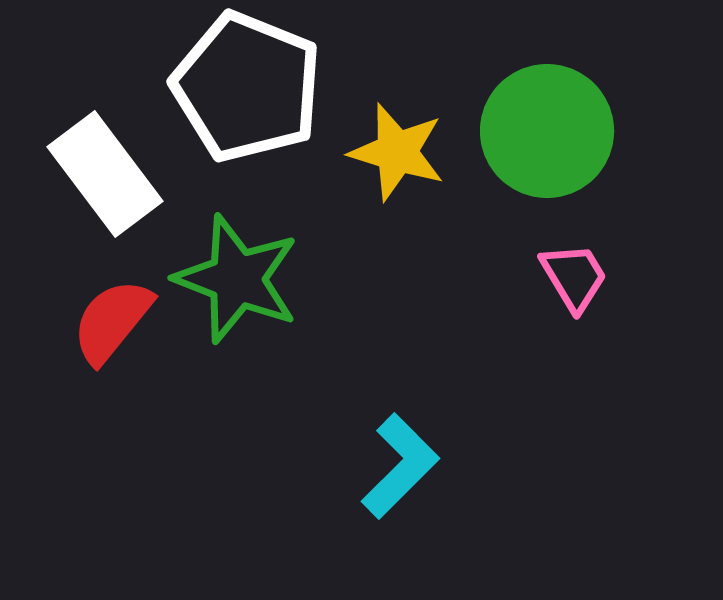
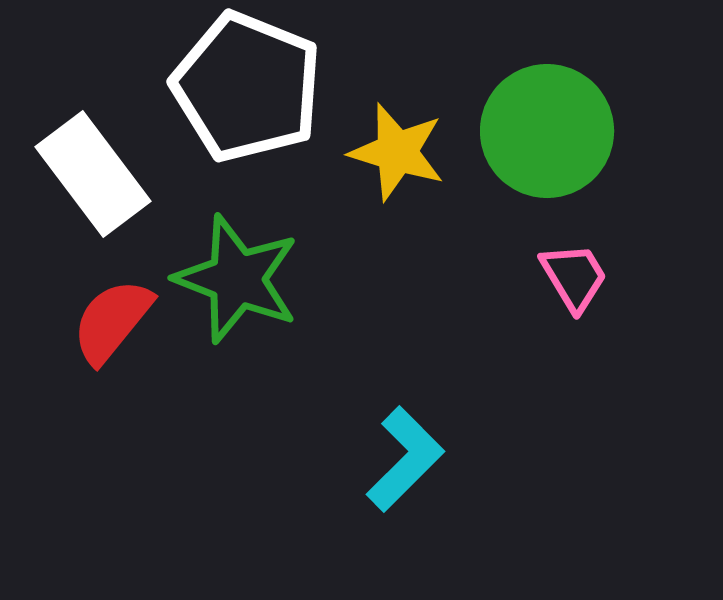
white rectangle: moved 12 px left
cyan L-shape: moved 5 px right, 7 px up
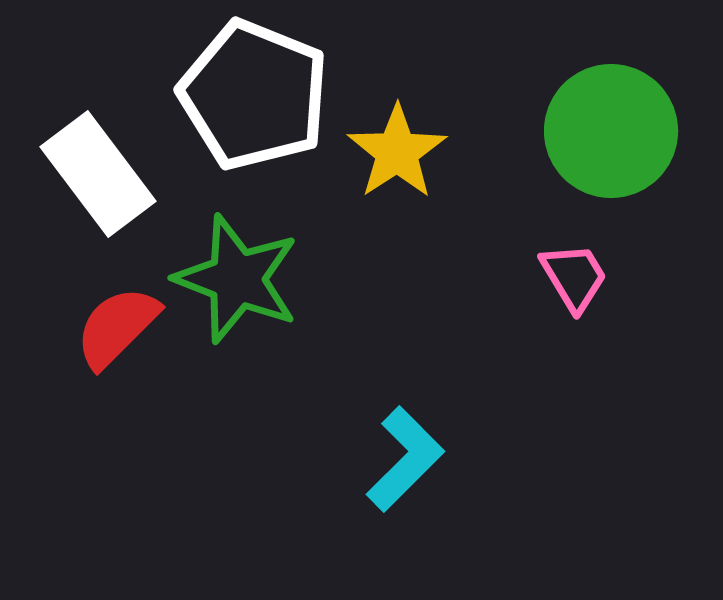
white pentagon: moved 7 px right, 8 px down
green circle: moved 64 px right
yellow star: rotated 22 degrees clockwise
white rectangle: moved 5 px right
red semicircle: moved 5 px right, 6 px down; rotated 6 degrees clockwise
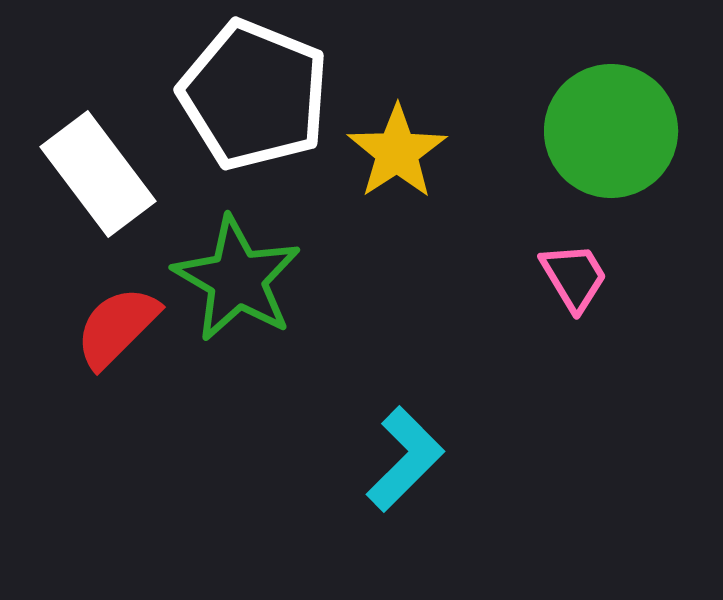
green star: rotated 9 degrees clockwise
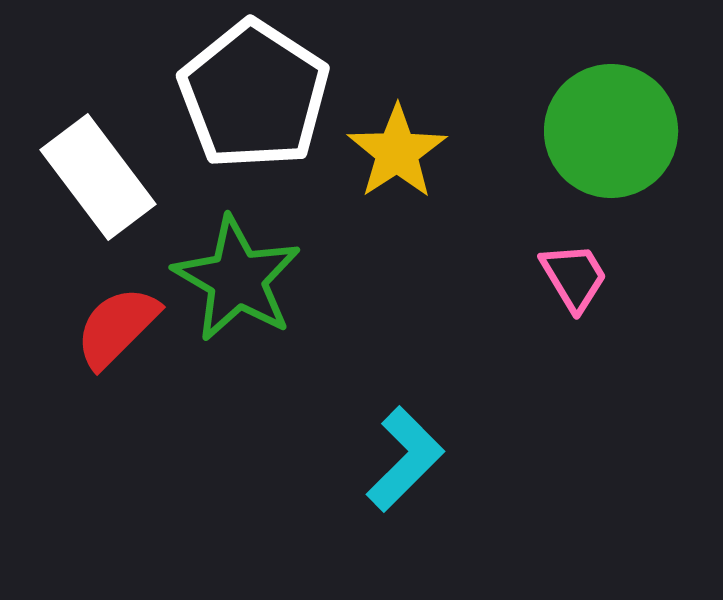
white pentagon: rotated 11 degrees clockwise
white rectangle: moved 3 px down
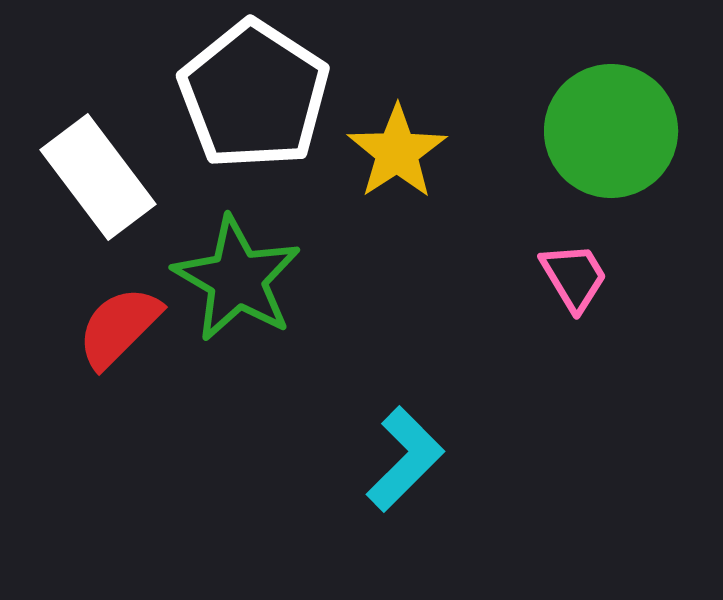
red semicircle: moved 2 px right
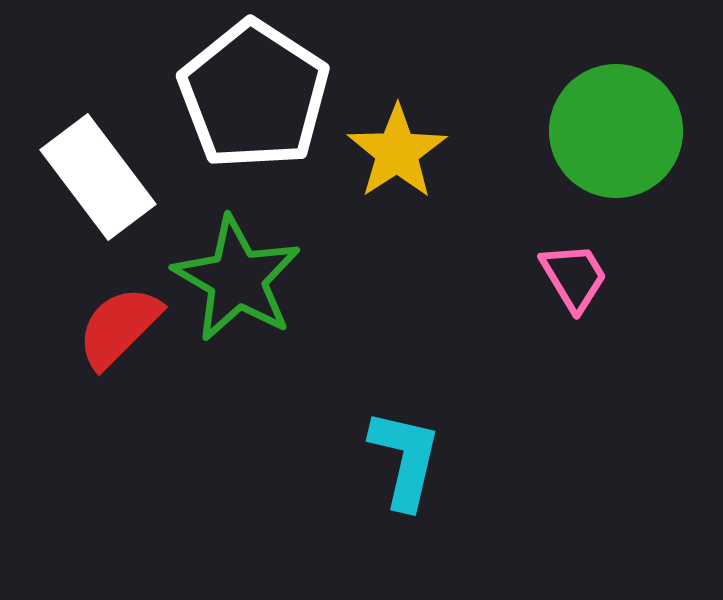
green circle: moved 5 px right
cyan L-shape: rotated 32 degrees counterclockwise
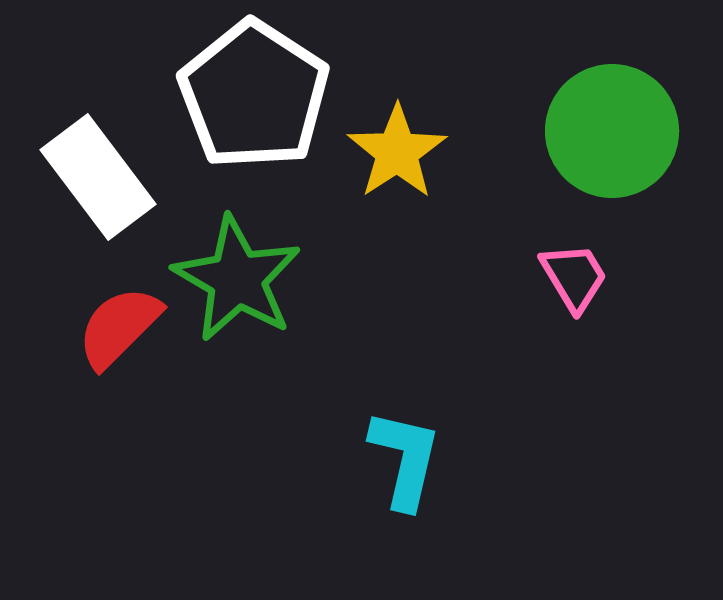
green circle: moved 4 px left
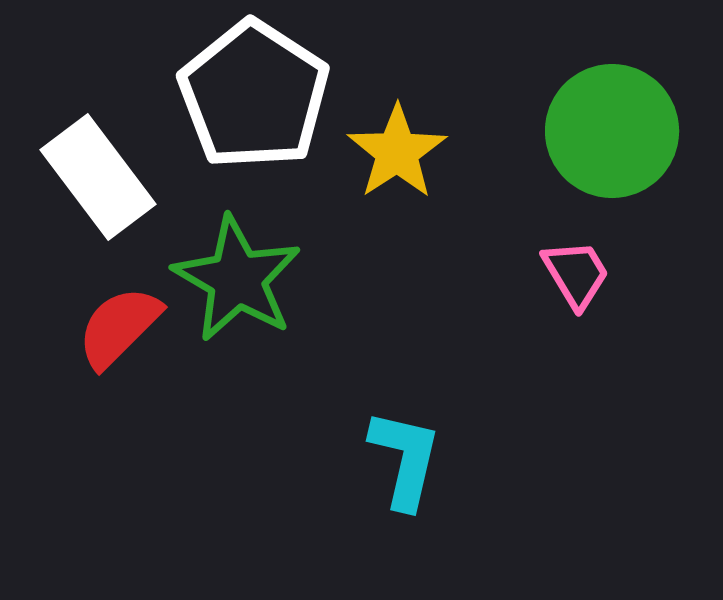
pink trapezoid: moved 2 px right, 3 px up
